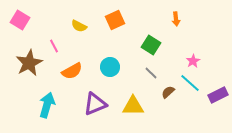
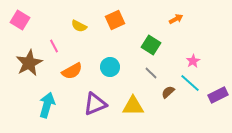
orange arrow: rotated 112 degrees counterclockwise
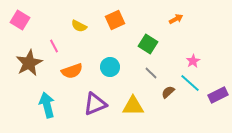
green square: moved 3 px left, 1 px up
orange semicircle: rotated 10 degrees clockwise
cyan arrow: rotated 30 degrees counterclockwise
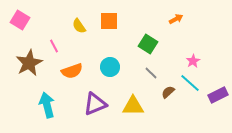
orange square: moved 6 px left, 1 px down; rotated 24 degrees clockwise
yellow semicircle: rotated 28 degrees clockwise
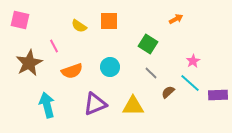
pink square: rotated 18 degrees counterclockwise
yellow semicircle: rotated 21 degrees counterclockwise
purple rectangle: rotated 24 degrees clockwise
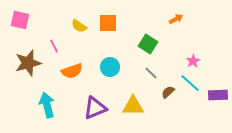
orange square: moved 1 px left, 2 px down
brown star: moved 1 px left; rotated 12 degrees clockwise
purple triangle: moved 4 px down
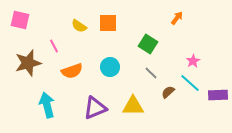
orange arrow: moved 1 px right, 1 px up; rotated 24 degrees counterclockwise
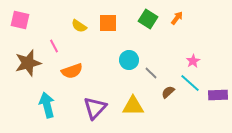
green square: moved 25 px up
cyan circle: moved 19 px right, 7 px up
purple triangle: rotated 25 degrees counterclockwise
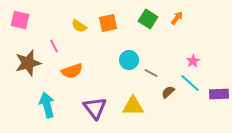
orange square: rotated 12 degrees counterclockwise
gray line: rotated 16 degrees counterclockwise
purple rectangle: moved 1 px right, 1 px up
purple triangle: rotated 20 degrees counterclockwise
